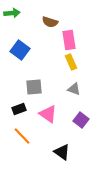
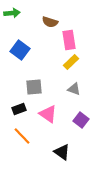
yellow rectangle: rotated 70 degrees clockwise
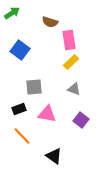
green arrow: rotated 28 degrees counterclockwise
pink triangle: moved 1 px left; rotated 24 degrees counterclockwise
black triangle: moved 8 px left, 4 px down
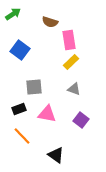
green arrow: moved 1 px right, 1 px down
black triangle: moved 2 px right, 1 px up
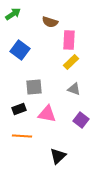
pink rectangle: rotated 12 degrees clockwise
orange line: rotated 42 degrees counterclockwise
black triangle: moved 2 px right, 1 px down; rotated 42 degrees clockwise
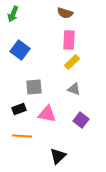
green arrow: rotated 147 degrees clockwise
brown semicircle: moved 15 px right, 9 px up
yellow rectangle: moved 1 px right
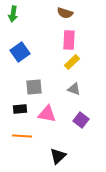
green arrow: rotated 14 degrees counterclockwise
blue square: moved 2 px down; rotated 18 degrees clockwise
black rectangle: moved 1 px right; rotated 16 degrees clockwise
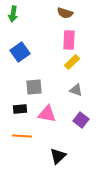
gray triangle: moved 2 px right, 1 px down
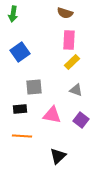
pink triangle: moved 5 px right, 1 px down
